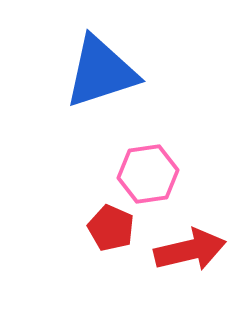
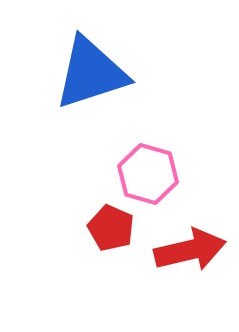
blue triangle: moved 10 px left, 1 px down
pink hexagon: rotated 24 degrees clockwise
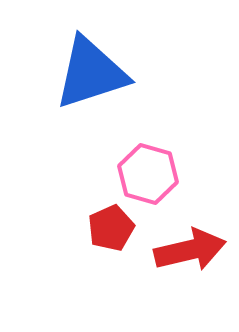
red pentagon: rotated 24 degrees clockwise
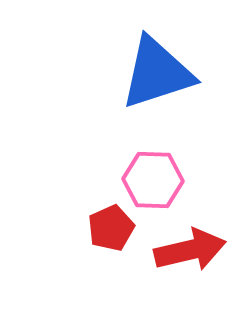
blue triangle: moved 66 px right
pink hexagon: moved 5 px right, 6 px down; rotated 14 degrees counterclockwise
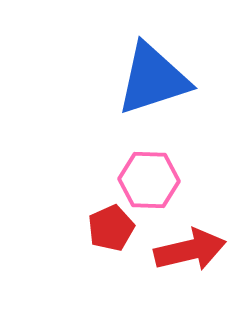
blue triangle: moved 4 px left, 6 px down
pink hexagon: moved 4 px left
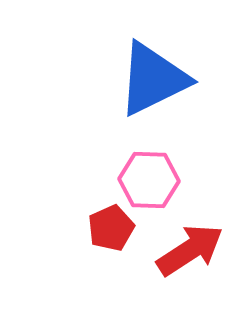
blue triangle: rotated 8 degrees counterclockwise
red arrow: rotated 20 degrees counterclockwise
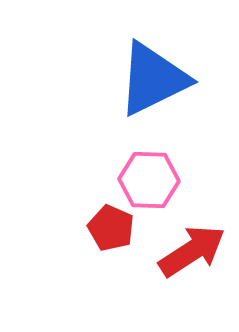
red pentagon: rotated 24 degrees counterclockwise
red arrow: moved 2 px right, 1 px down
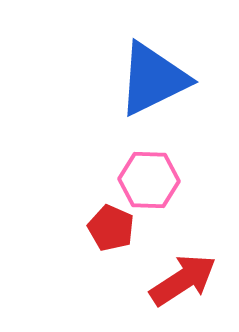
red arrow: moved 9 px left, 29 px down
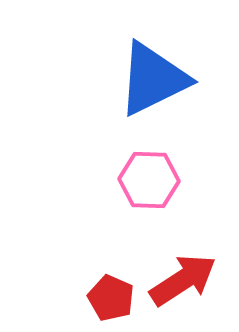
red pentagon: moved 70 px down
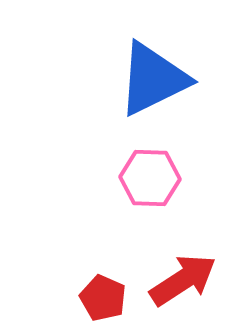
pink hexagon: moved 1 px right, 2 px up
red pentagon: moved 8 px left
